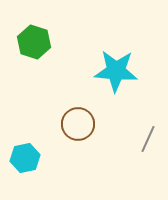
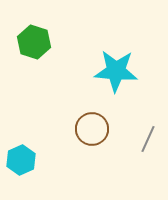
brown circle: moved 14 px right, 5 px down
cyan hexagon: moved 4 px left, 2 px down; rotated 12 degrees counterclockwise
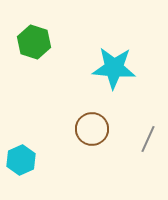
cyan star: moved 2 px left, 3 px up
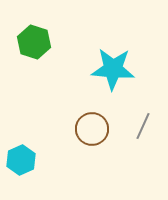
cyan star: moved 1 px left, 1 px down
gray line: moved 5 px left, 13 px up
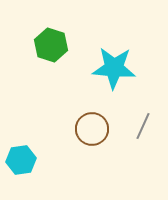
green hexagon: moved 17 px right, 3 px down
cyan star: moved 1 px right, 1 px up
cyan hexagon: rotated 16 degrees clockwise
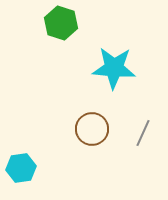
green hexagon: moved 10 px right, 22 px up
gray line: moved 7 px down
cyan hexagon: moved 8 px down
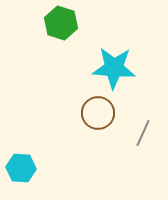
brown circle: moved 6 px right, 16 px up
cyan hexagon: rotated 12 degrees clockwise
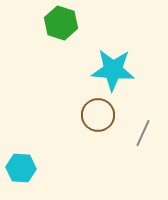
cyan star: moved 1 px left, 2 px down
brown circle: moved 2 px down
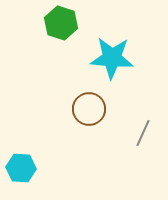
cyan star: moved 1 px left, 12 px up
brown circle: moved 9 px left, 6 px up
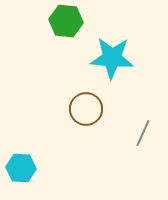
green hexagon: moved 5 px right, 2 px up; rotated 12 degrees counterclockwise
brown circle: moved 3 px left
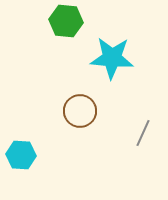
brown circle: moved 6 px left, 2 px down
cyan hexagon: moved 13 px up
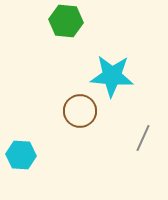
cyan star: moved 18 px down
gray line: moved 5 px down
